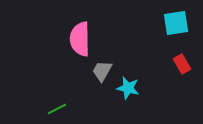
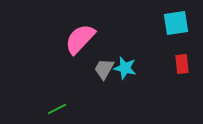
pink semicircle: rotated 44 degrees clockwise
red rectangle: rotated 24 degrees clockwise
gray trapezoid: moved 2 px right, 2 px up
cyan star: moved 3 px left, 20 px up
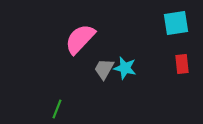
green line: rotated 42 degrees counterclockwise
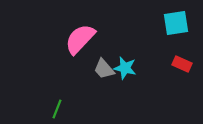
red rectangle: rotated 60 degrees counterclockwise
gray trapezoid: rotated 70 degrees counterclockwise
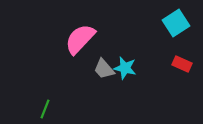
cyan square: rotated 24 degrees counterclockwise
green line: moved 12 px left
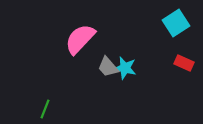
red rectangle: moved 2 px right, 1 px up
gray trapezoid: moved 4 px right, 2 px up
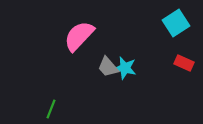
pink semicircle: moved 1 px left, 3 px up
green line: moved 6 px right
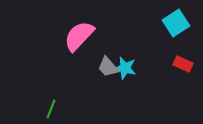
red rectangle: moved 1 px left, 1 px down
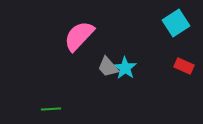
red rectangle: moved 1 px right, 2 px down
cyan star: rotated 20 degrees clockwise
green line: rotated 66 degrees clockwise
